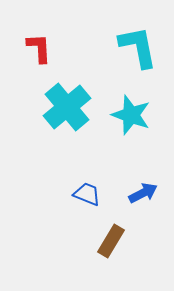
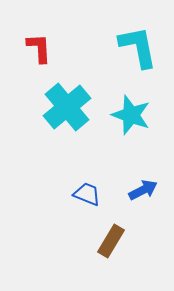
blue arrow: moved 3 px up
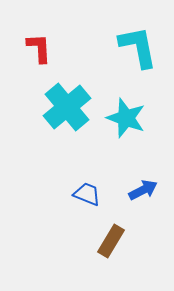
cyan star: moved 5 px left, 3 px down
